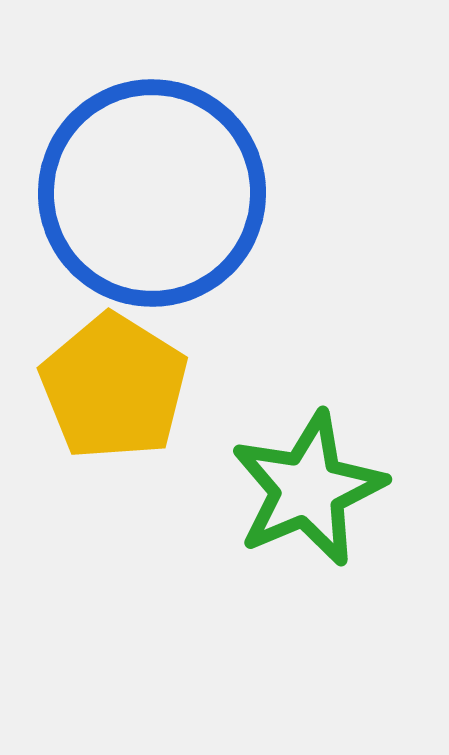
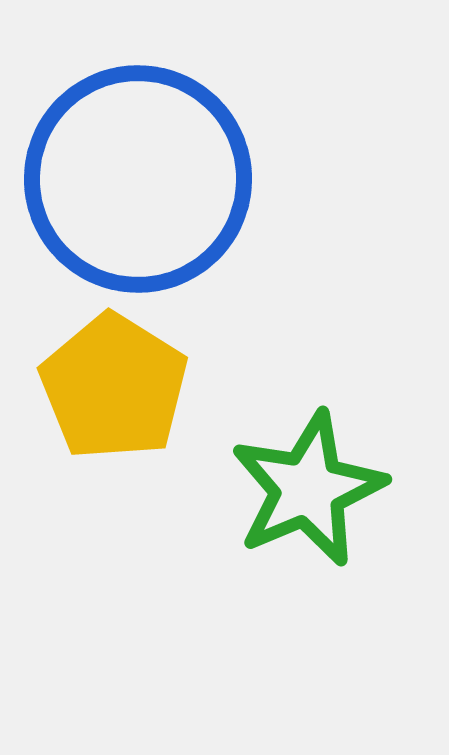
blue circle: moved 14 px left, 14 px up
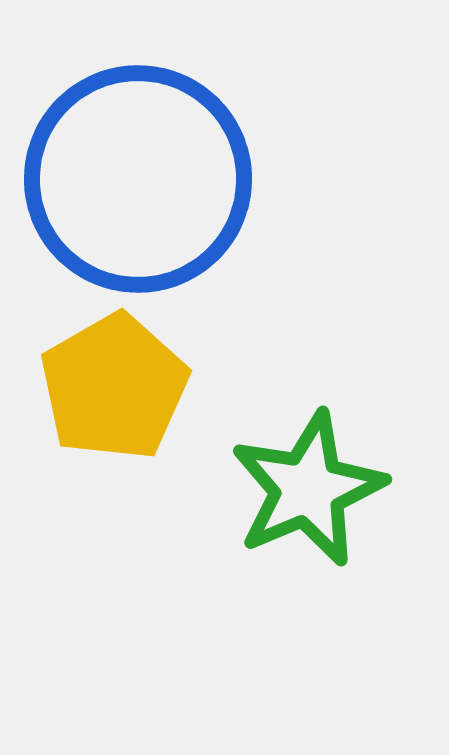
yellow pentagon: rotated 10 degrees clockwise
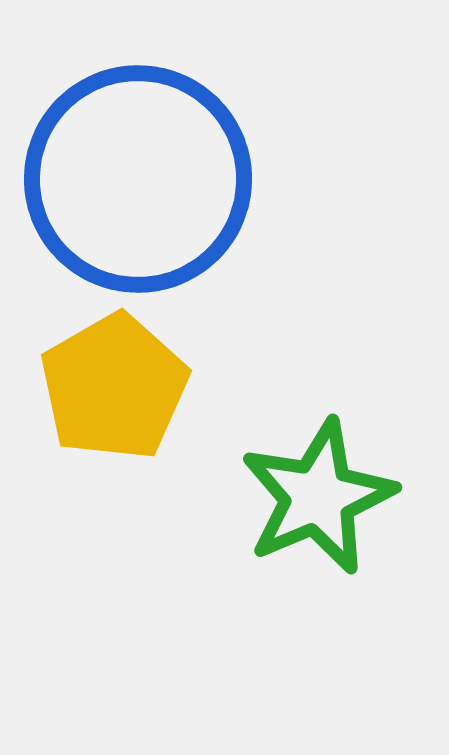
green star: moved 10 px right, 8 px down
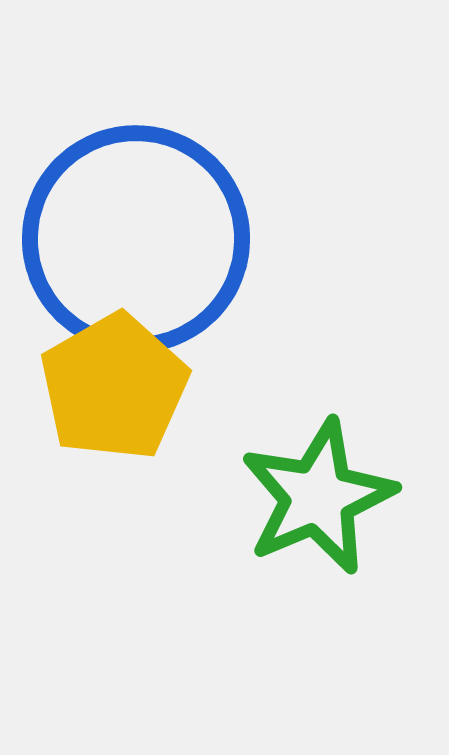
blue circle: moved 2 px left, 60 px down
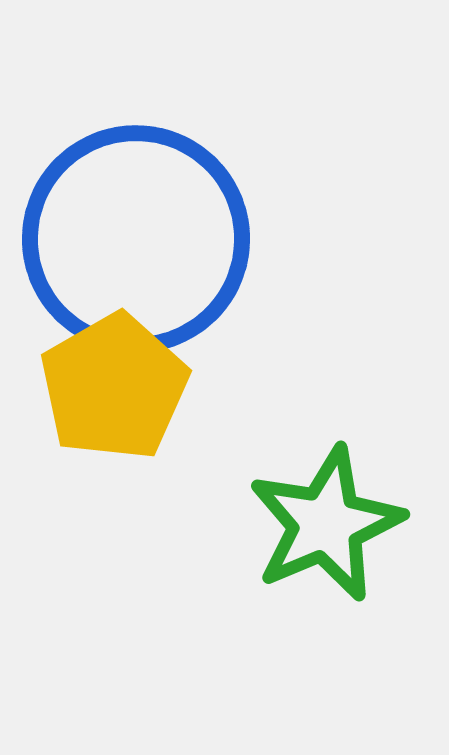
green star: moved 8 px right, 27 px down
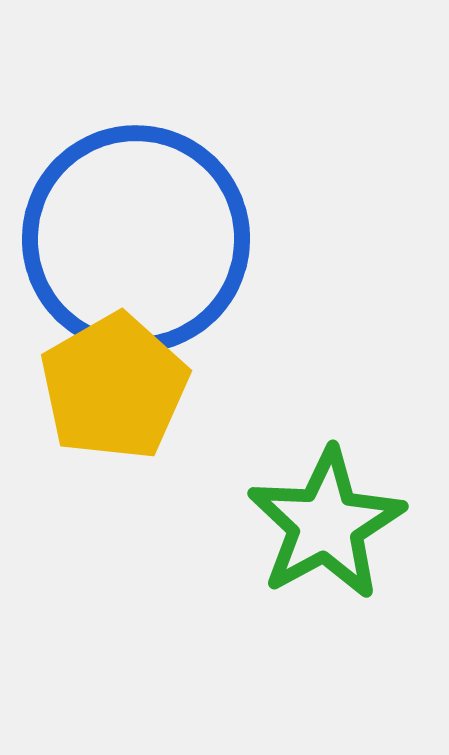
green star: rotated 6 degrees counterclockwise
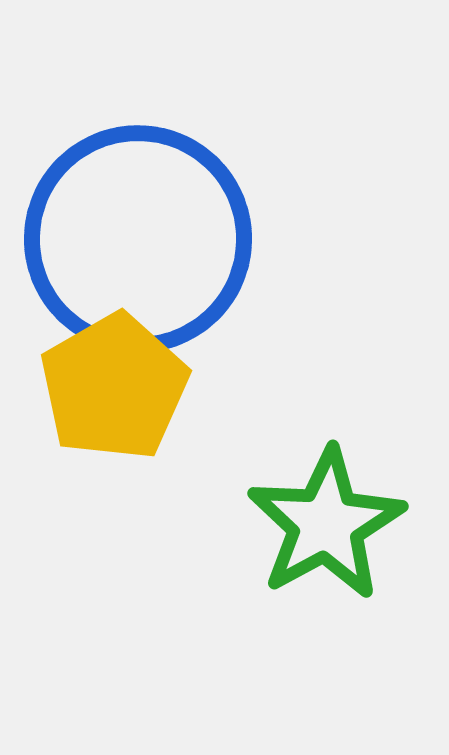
blue circle: moved 2 px right
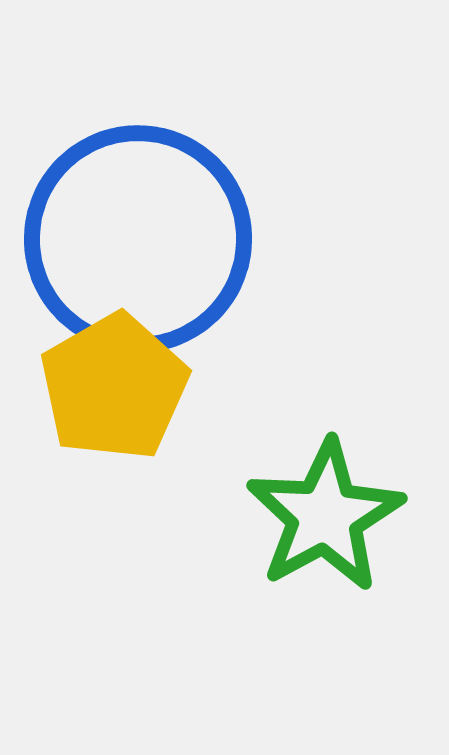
green star: moved 1 px left, 8 px up
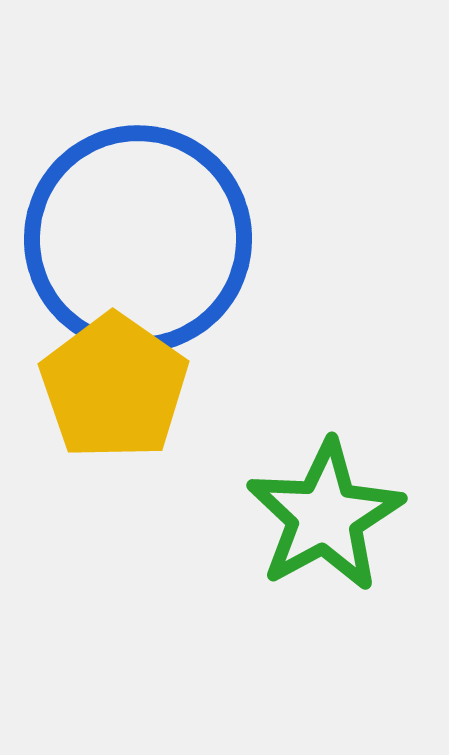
yellow pentagon: rotated 7 degrees counterclockwise
